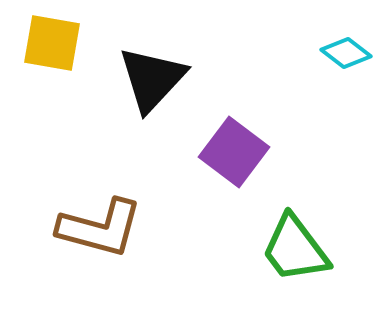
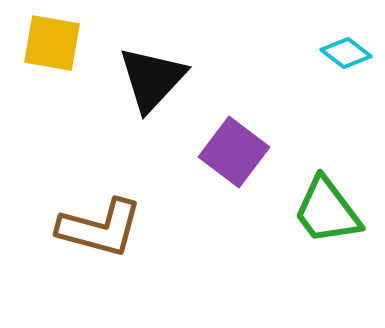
green trapezoid: moved 32 px right, 38 px up
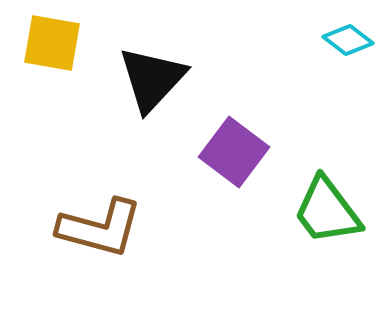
cyan diamond: moved 2 px right, 13 px up
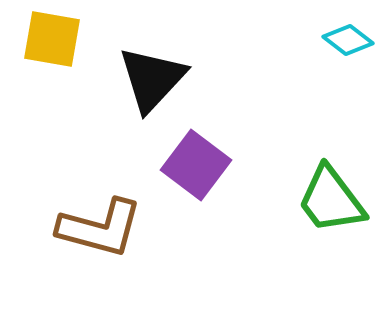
yellow square: moved 4 px up
purple square: moved 38 px left, 13 px down
green trapezoid: moved 4 px right, 11 px up
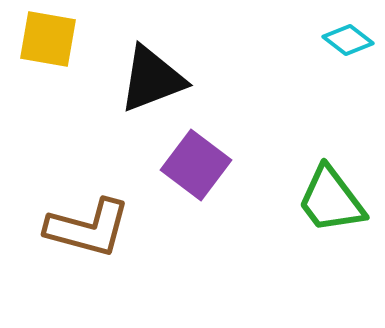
yellow square: moved 4 px left
black triangle: rotated 26 degrees clockwise
brown L-shape: moved 12 px left
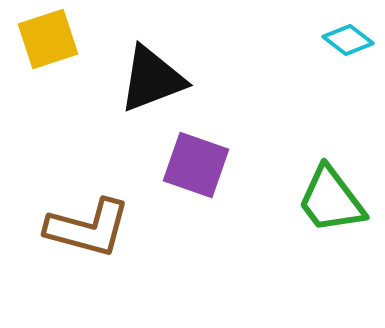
yellow square: rotated 28 degrees counterclockwise
purple square: rotated 18 degrees counterclockwise
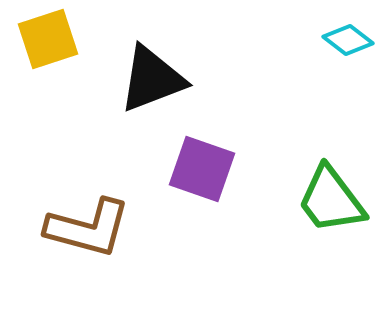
purple square: moved 6 px right, 4 px down
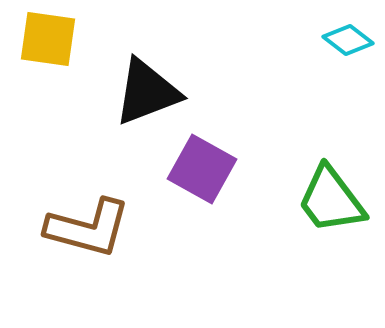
yellow square: rotated 26 degrees clockwise
black triangle: moved 5 px left, 13 px down
purple square: rotated 10 degrees clockwise
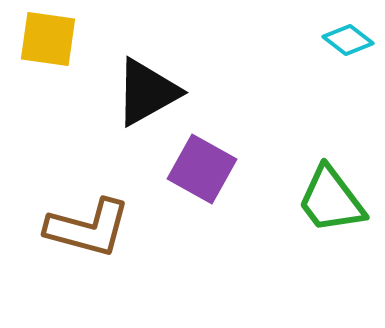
black triangle: rotated 8 degrees counterclockwise
